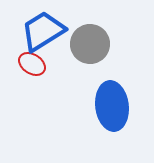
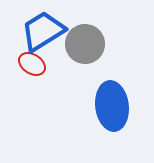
gray circle: moved 5 px left
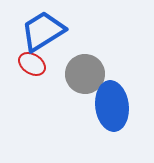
gray circle: moved 30 px down
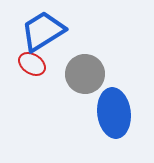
blue ellipse: moved 2 px right, 7 px down
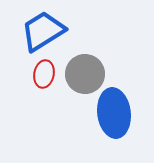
red ellipse: moved 12 px right, 10 px down; rotated 68 degrees clockwise
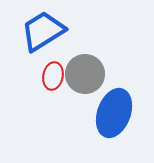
red ellipse: moved 9 px right, 2 px down
blue ellipse: rotated 27 degrees clockwise
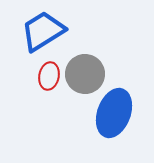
red ellipse: moved 4 px left
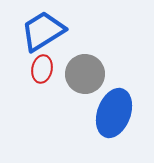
red ellipse: moved 7 px left, 7 px up
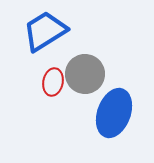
blue trapezoid: moved 2 px right
red ellipse: moved 11 px right, 13 px down
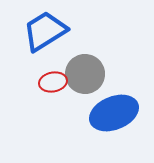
red ellipse: rotated 68 degrees clockwise
blue ellipse: rotated 48 degrees clockwise
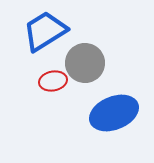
gray circle: moved 11 px up
red ellipse: moved 1 px up
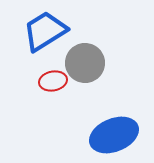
blue ellipse: moved 22 px down
